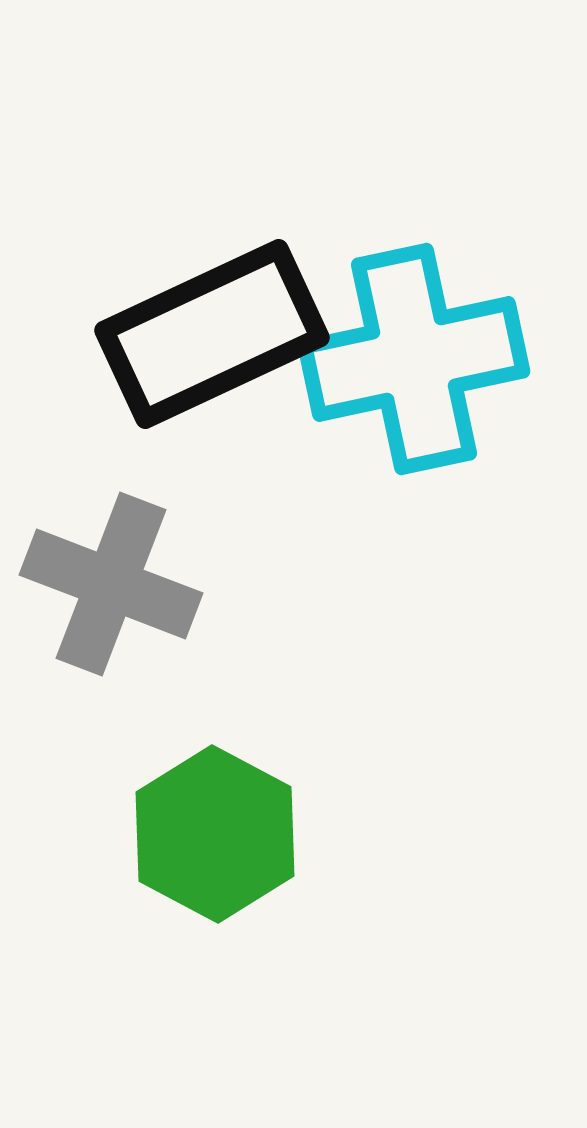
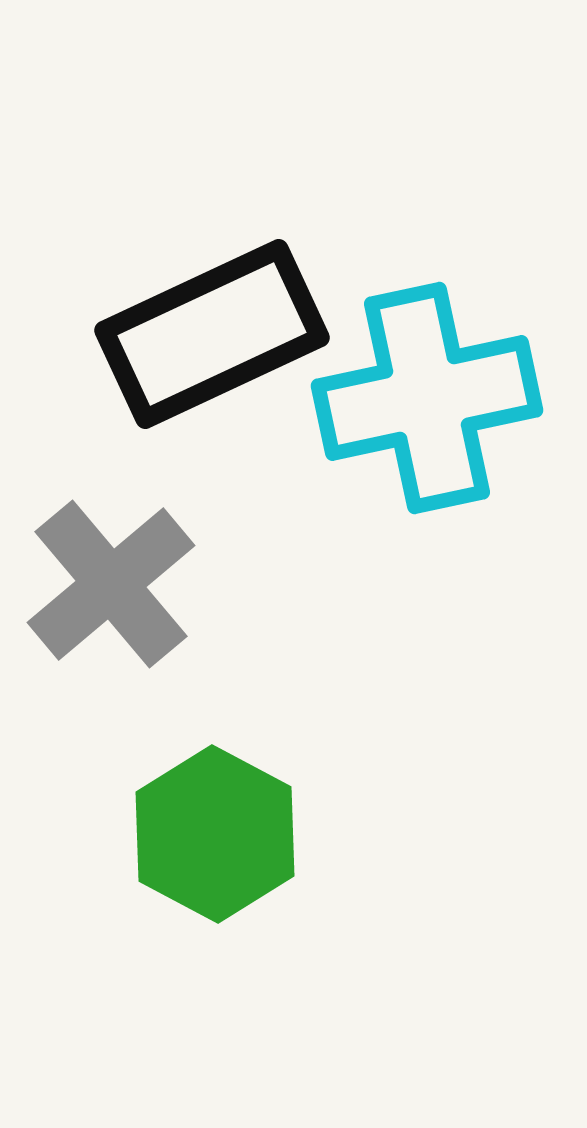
cyan cross: moved 13 px right, 39 px down
gray cross: rotated 29 degrees clockwise
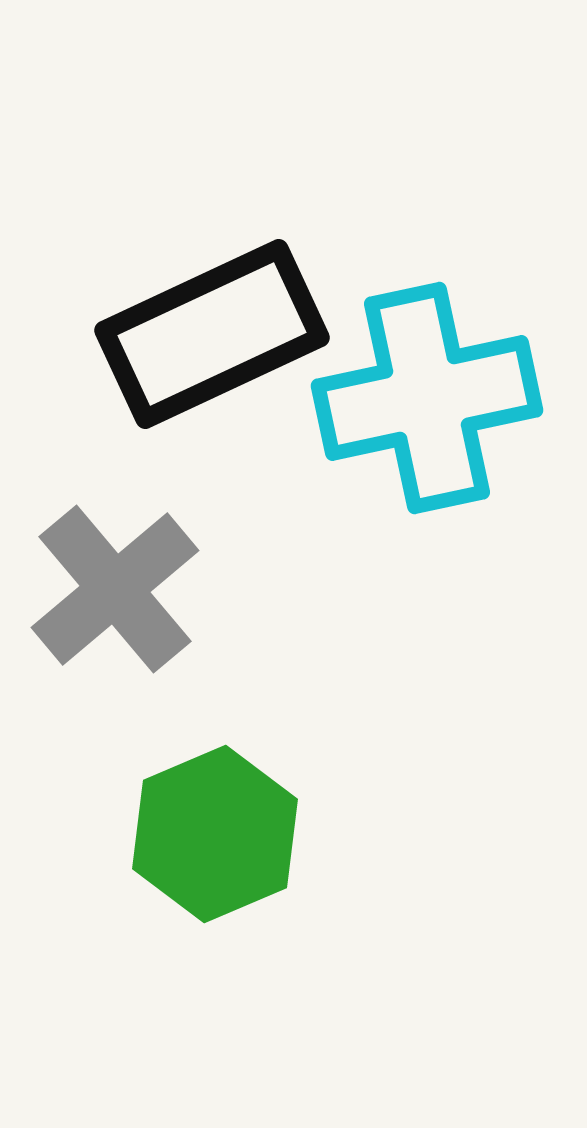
gray cross: moved 4 px right, 5 px down
green hexagon: rotated 9 degrees clockwise
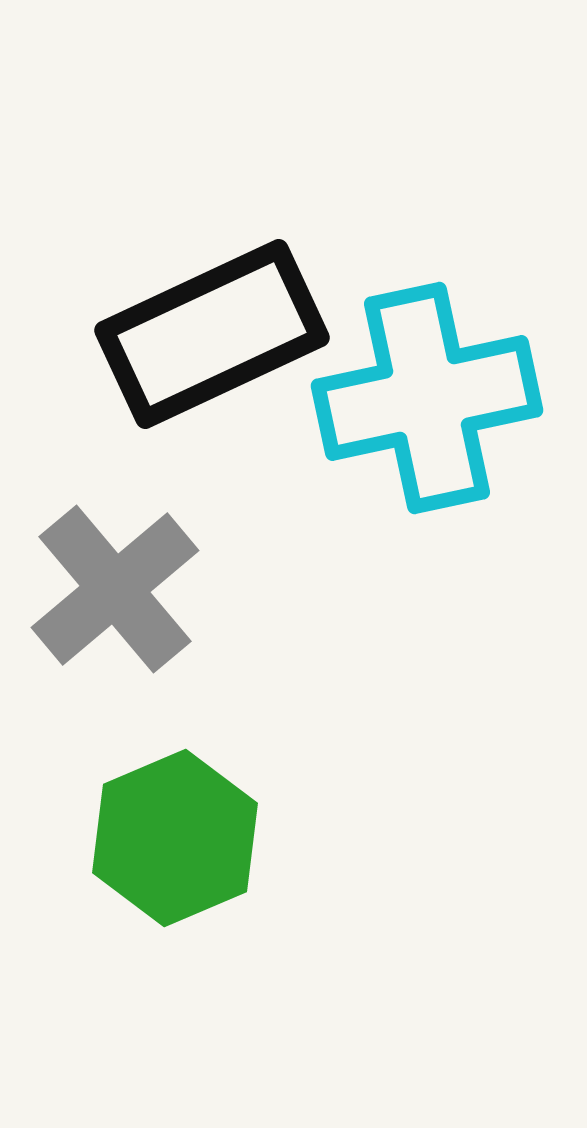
green hexagon: moved 40 px left, 4 px down
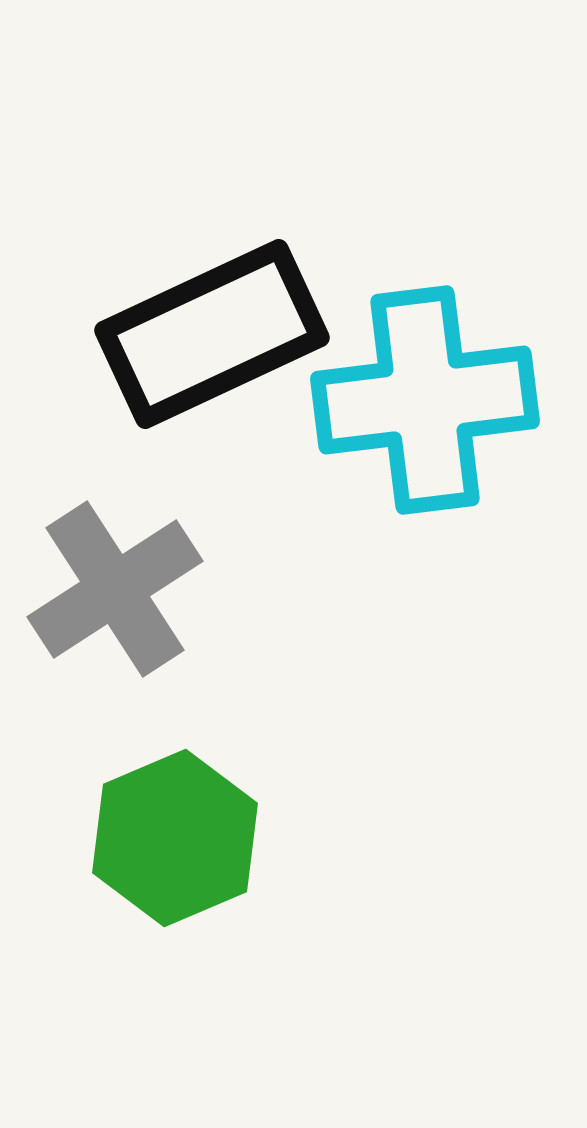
cyan cross: moved 2 px left, 2 px down; rotated 5 degrees clockwise
gray cross: rotated 7 degrees clockwise
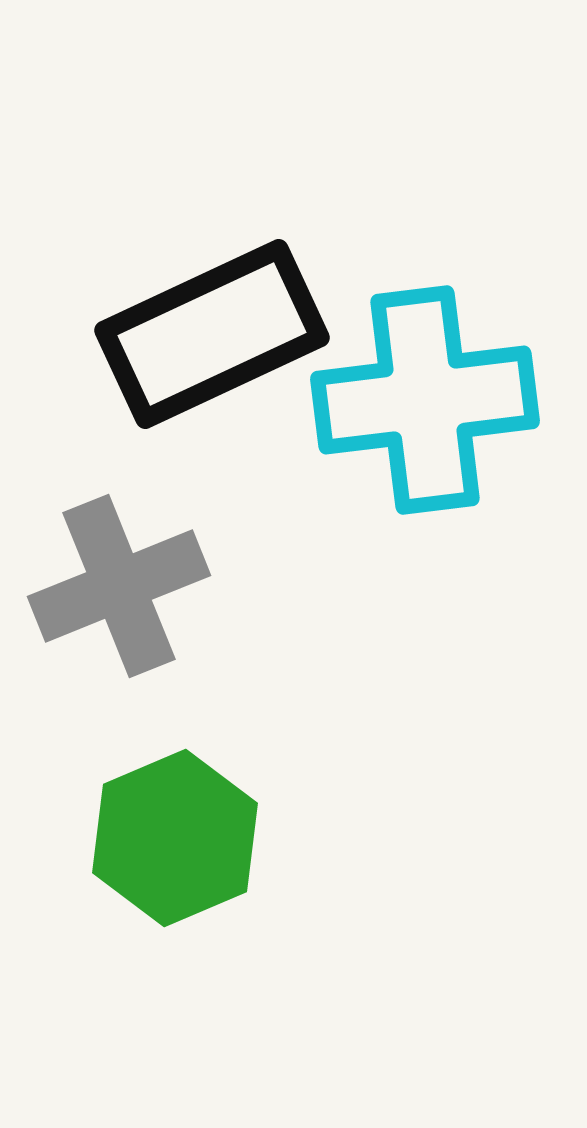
gray cross: moved 4 px right, 3 px up; rotated 11 degrees clockwise
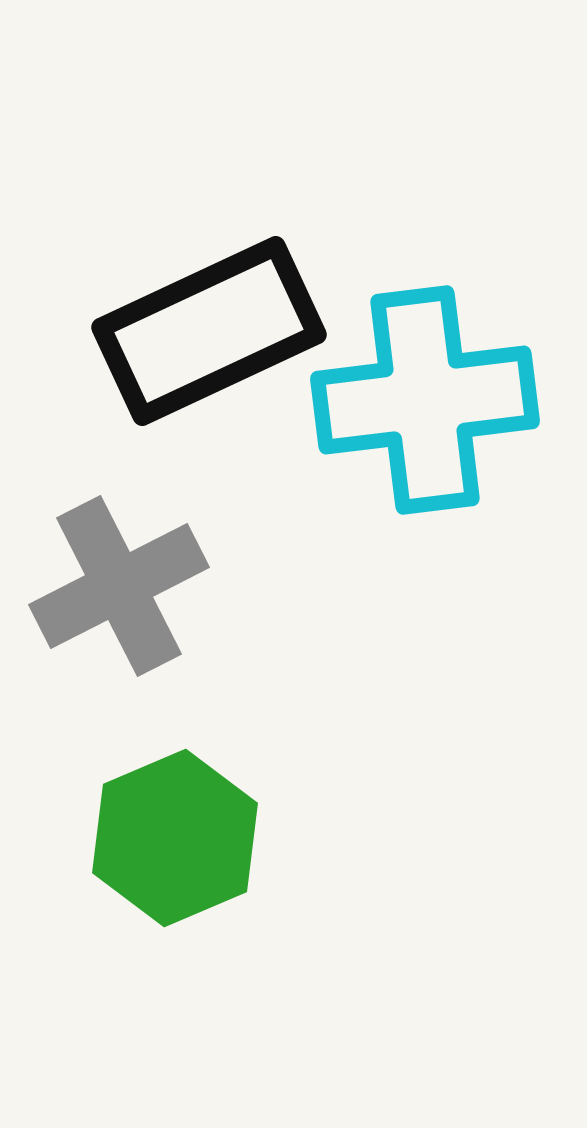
black rectangle: moved 3 px left, 3 px up
gray cross: rotated 5 degrees counterclockwise
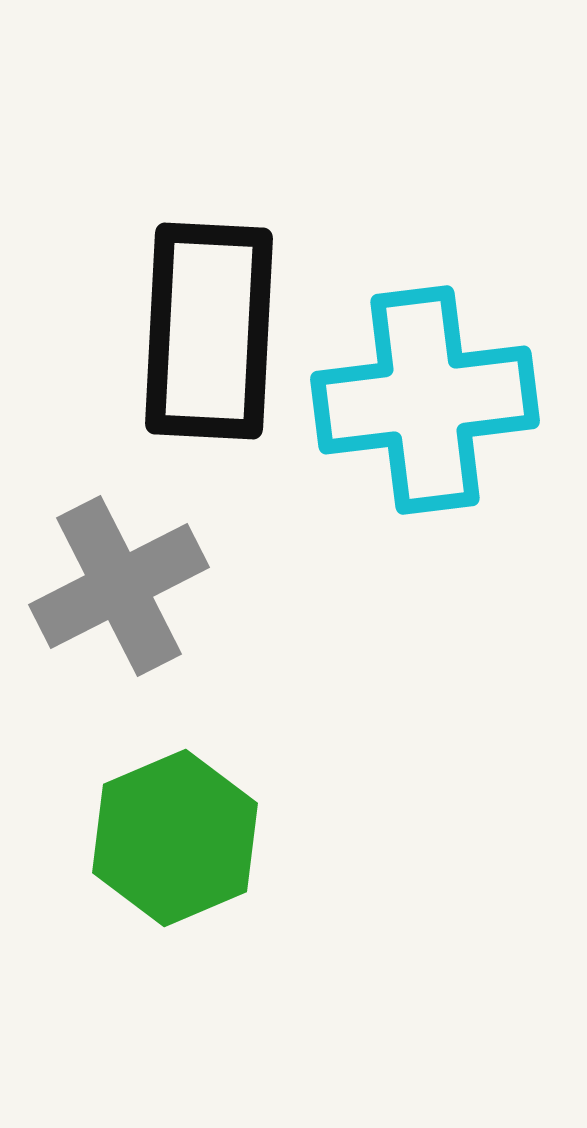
black rectangle: rotated 62 degrees counterclockwise
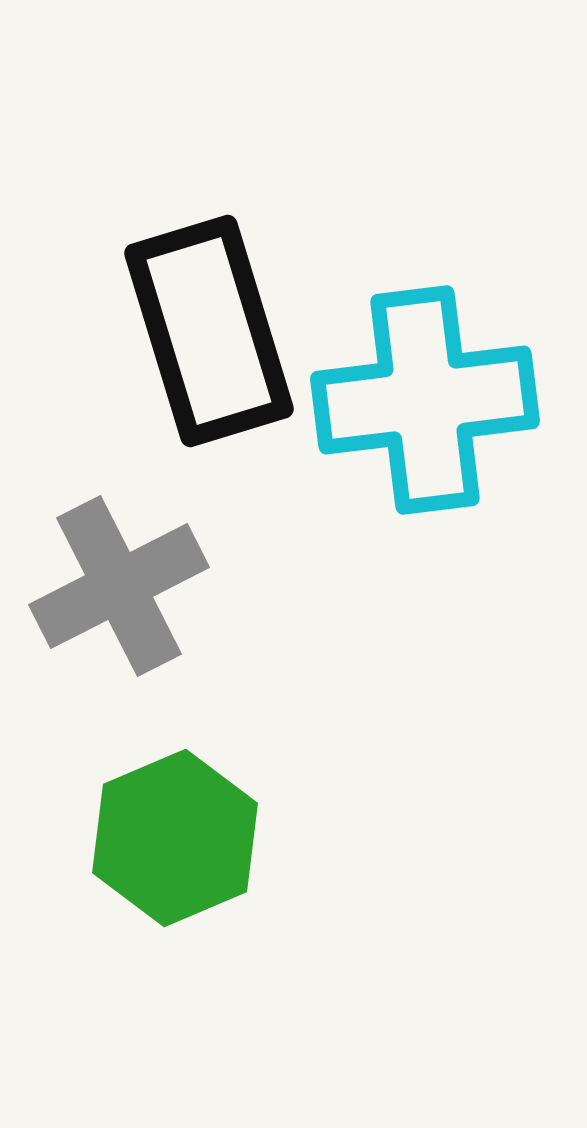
black rectangle: rotated 20 degrees counterclockwise
